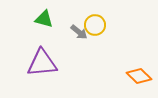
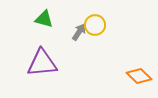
gray arrow: rotated 96 degrees counterclockwise
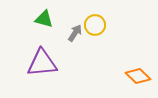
gray arrow: moved 4 px left, 1 px down
orange diamond: moved 1 px left
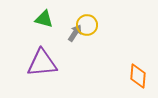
yellow circle: moved 8 px left
orange diamond: rotated 50 degrees clockwise
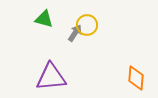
purple triangle: moved 9 px right, 14 px down
orange diamond: moved 2 px left, 2 px down
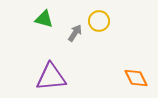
yellow circle: moved 12 px right, 4 px up
orange diamond: rotated 30 degrees counterclockwise
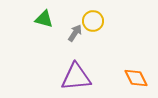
yellow circle: moved 6 px left
purple triangle: moved 25 px right
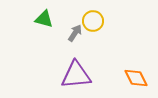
purple triangle: moved 2 px up
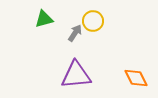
green triangle: rotated 30 degrees counterclockwise
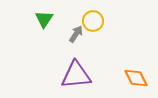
green triangle: rotated 42 degrees counterclockwise
gray arrow: moved 1 px right, 1 px down
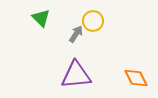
green triangle: moved 3 px left, 1 px up; rotated 18 degrees counterclockwise
